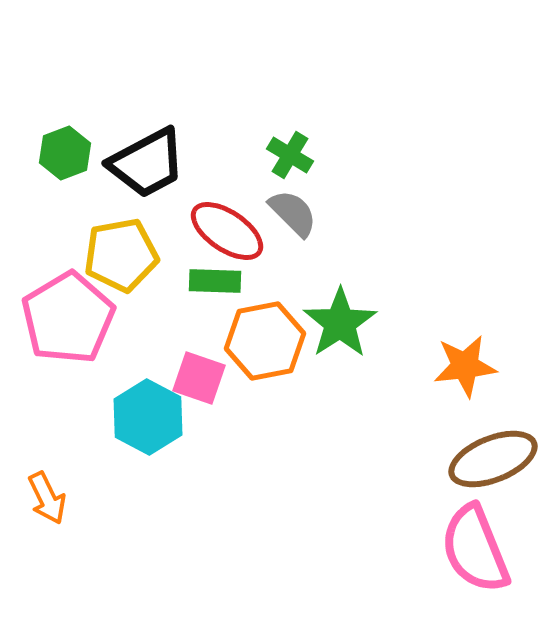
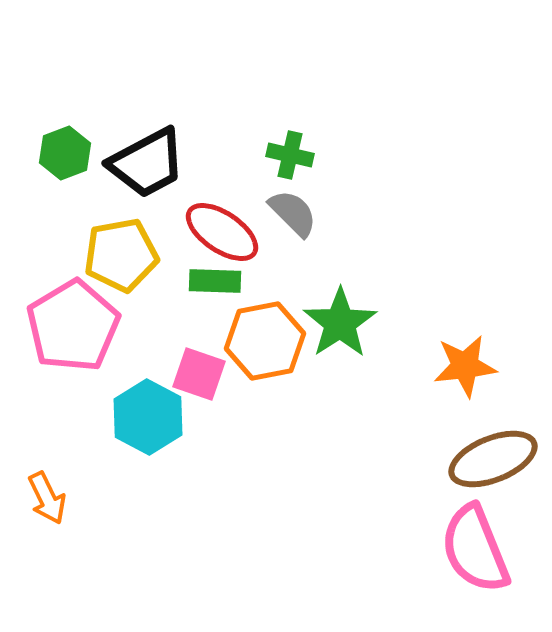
green cross: rotated 18 degrees counterclockwise
red ellipse: moved 5 px left, 1 px down
pink pentagon: moved 5 px right, 8 px down
pink square: moved 4 px up
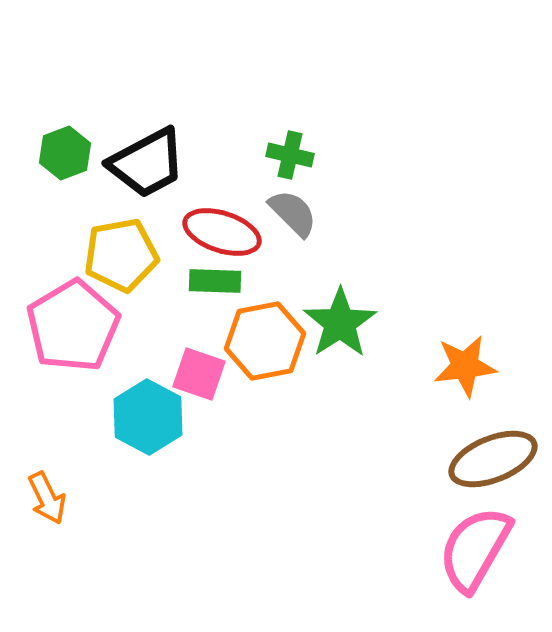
red ellipse: rotated 16 degrees counterclockwise
pink semicircle: rotated 52 degrees clockwise
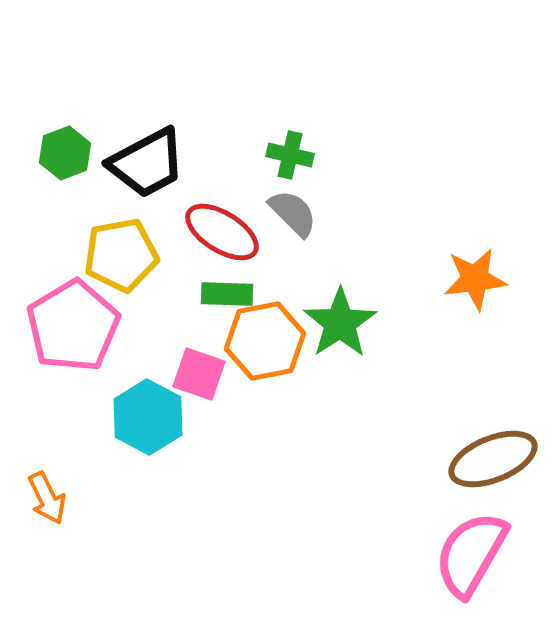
red ellipse: rotated 14 degrees clockwise
green rectangle: moved 12 px right, 13 px down
orange star: moved 10 px right, 87 px up
pink semicircle: moved 4 px left, 5 px down
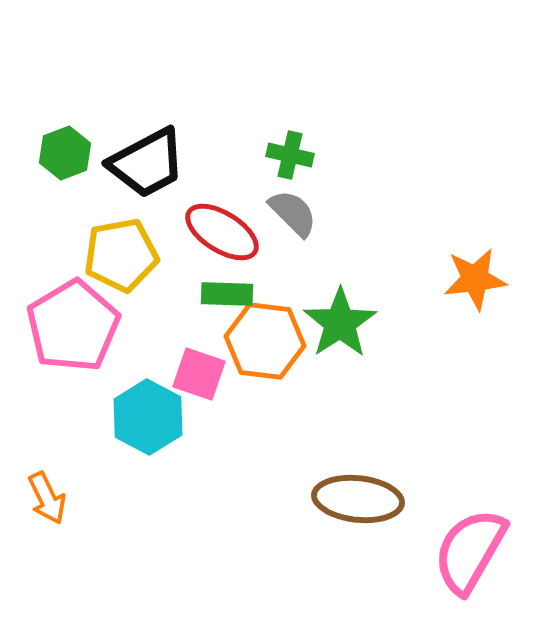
orange hexagon: rotated 18 degrees clockwise
brown ellipse: moved 135 px left, 40 px down; rotated 28 degrees clockwise
pink semicircle: moved 1 px left, 3 px up
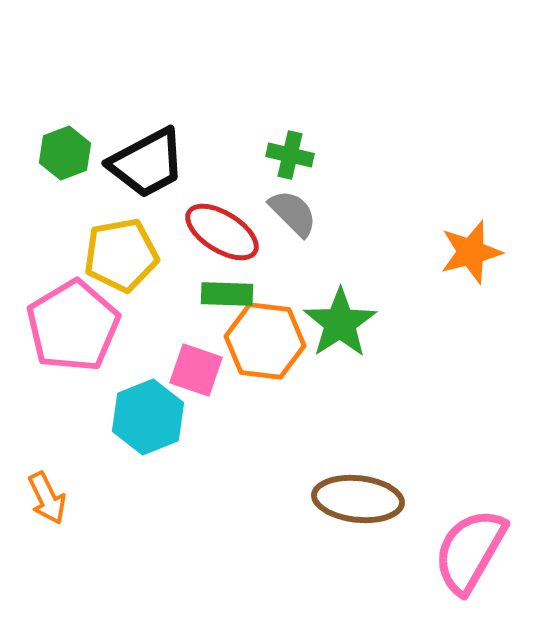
orange star: moved 4 px left, 27 px up; rotated 8 degrees counterclockwise
pink square: moved 3 px left, 4 px up
cyan hexagon: rotated 10 degrees clockwise
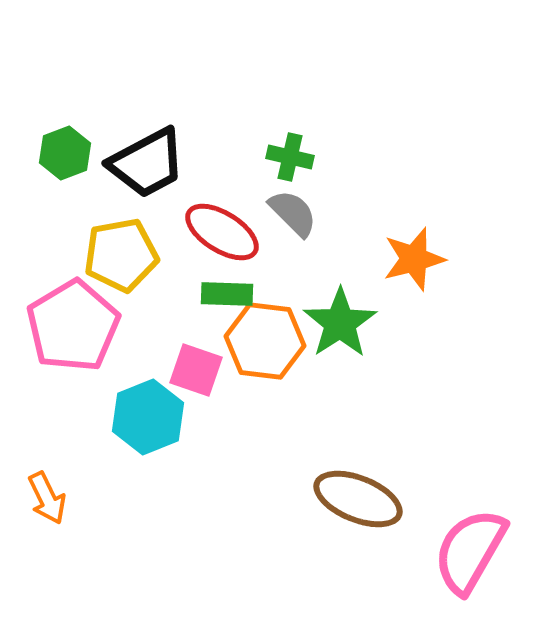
green cross: moved 2 px down
orange star: moved 57 px left, 7 px down
brown ellipse: rotated 16 degrees clockwise
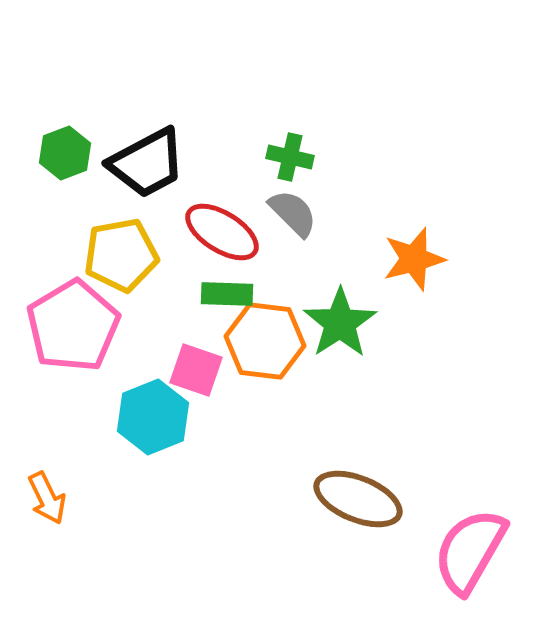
cyan hexagon: moved 5 px right
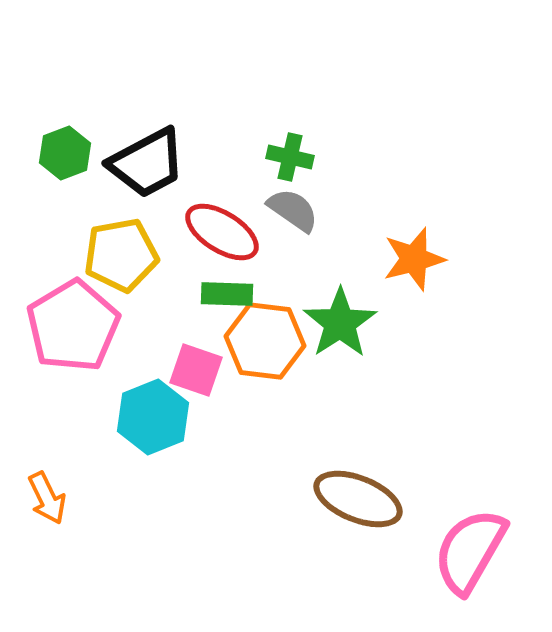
gray semicircle: moved 3 px up; rotated 10 degrees counterclockwise
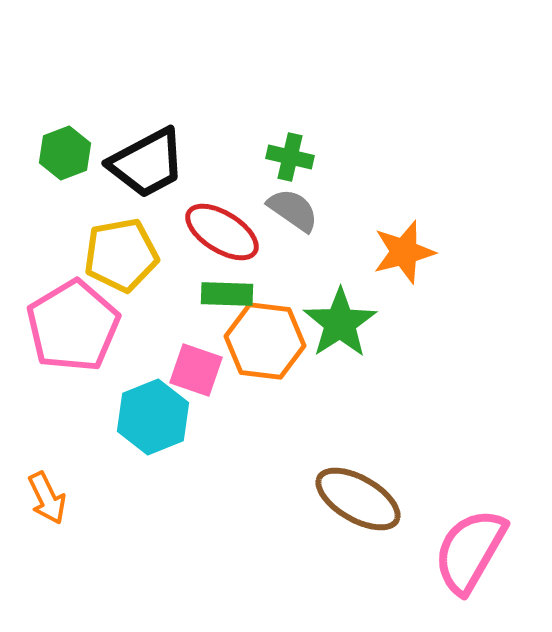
orange star: moved 10 px left, 7 px up
brown ellipse: rotated 8 degrees clockwise
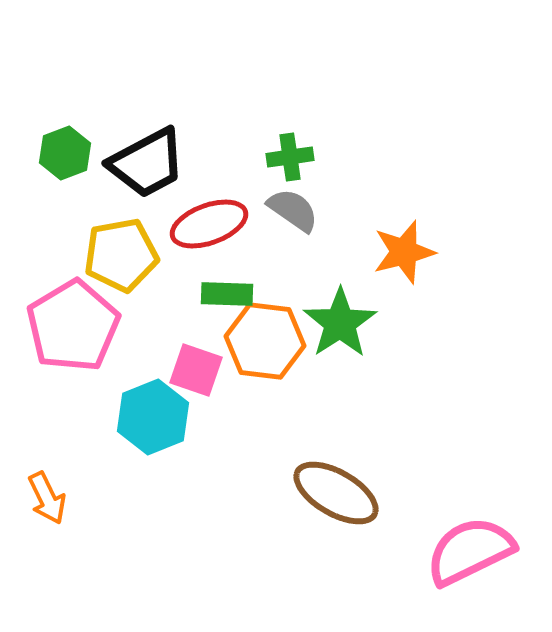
green cross: rotated 21 degrees counterclockwise
red ellipse: moved 13 px left, 8 px up; rotated 52 degrees counterclockwise
brown ellipse: moved 22 px left, 6 px up
pink semicircle: rotated 34 degrees clockwise
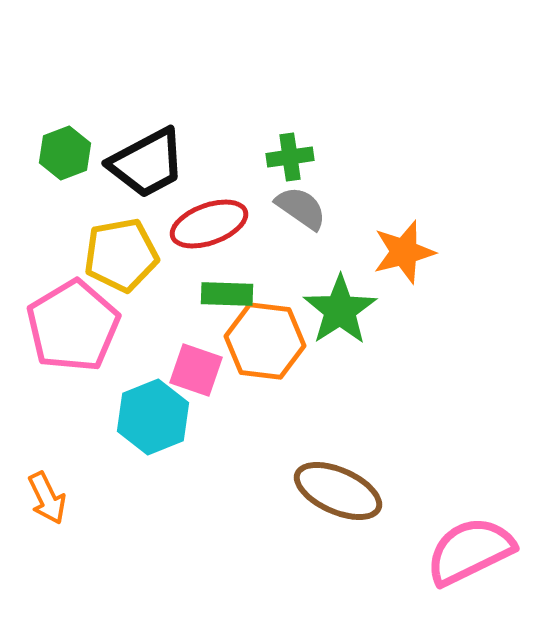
gray semicircle: moved 8 px right, 2 px up
green star: moved 13 px up
brown ellipse: moved 2 px right, 2 px up; rotated 6 degrees counterclockwise
